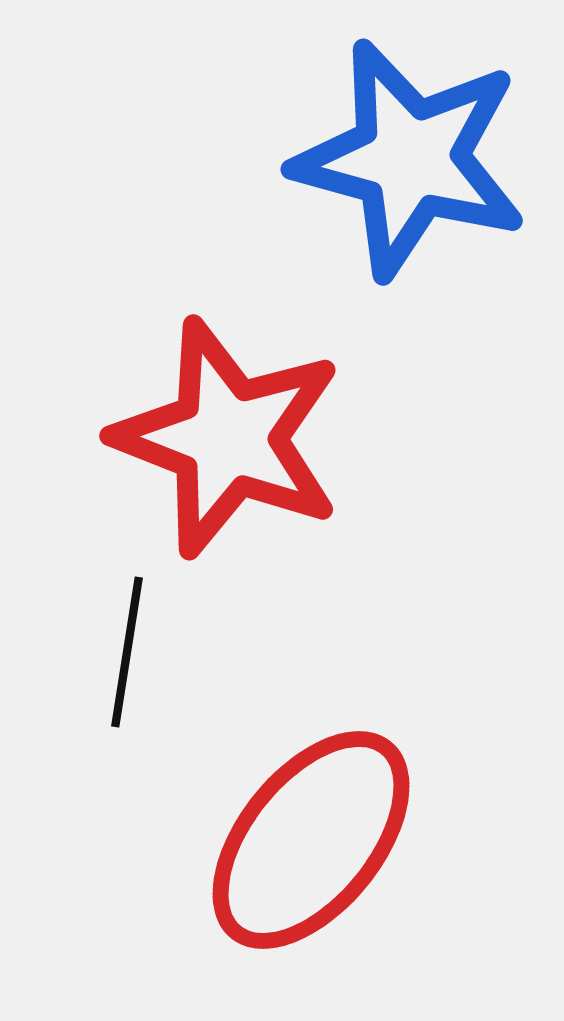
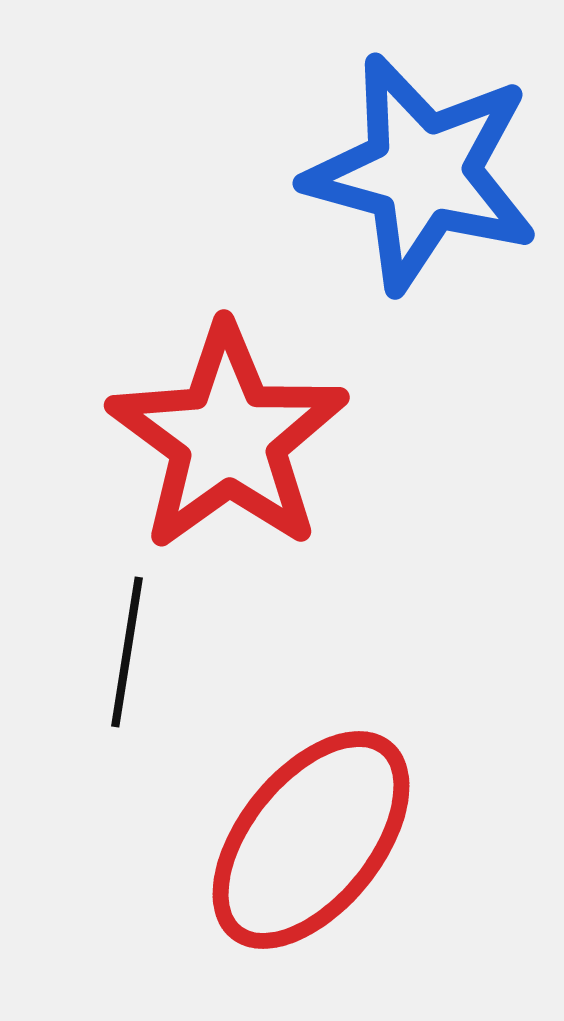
blue star: moved 12 px right, 14 px down
red star: rotated 15 degrees clockwise
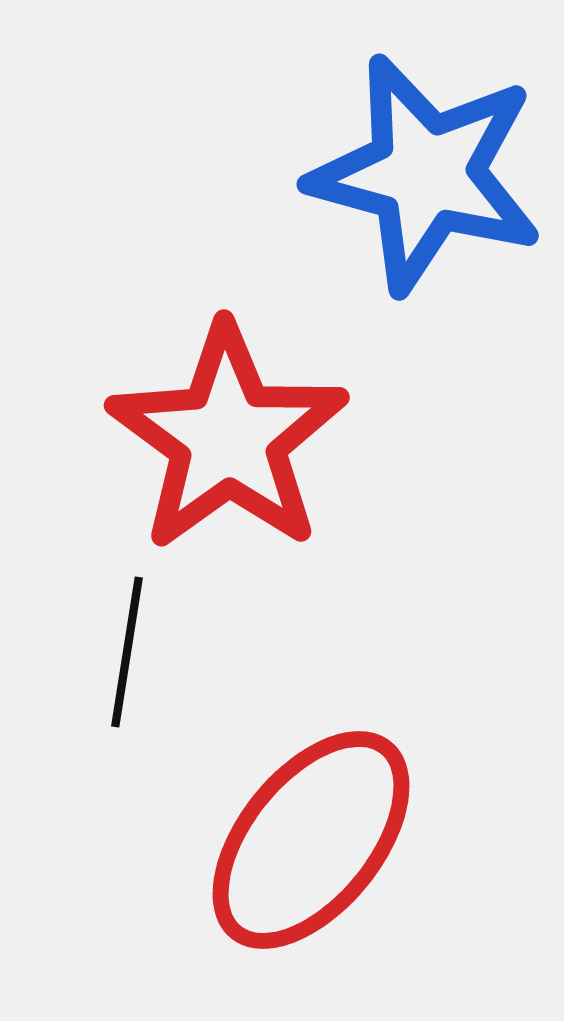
blue star: moved 4 px right, 1 px down
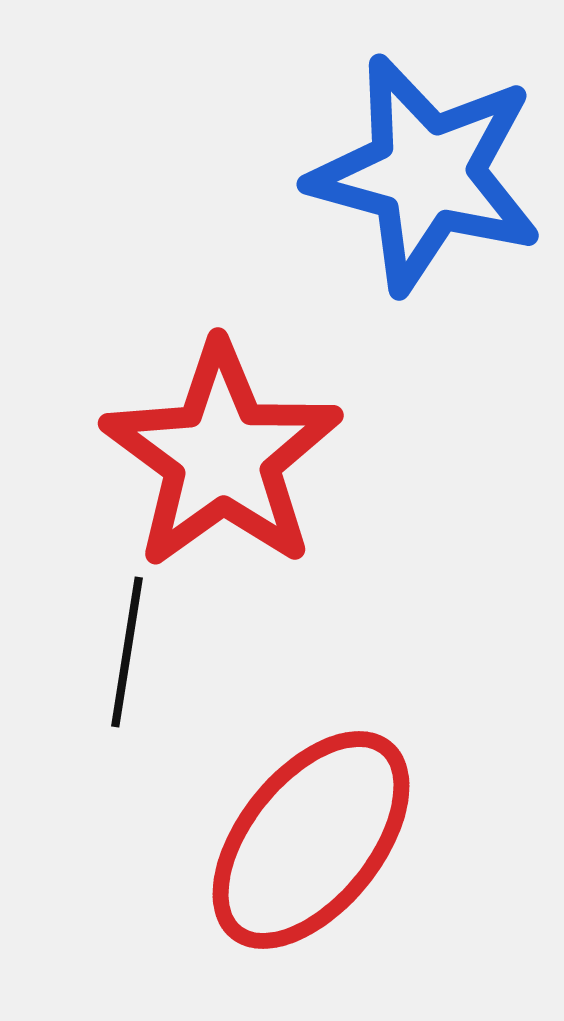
red star: moved 6 px left, 18 px down
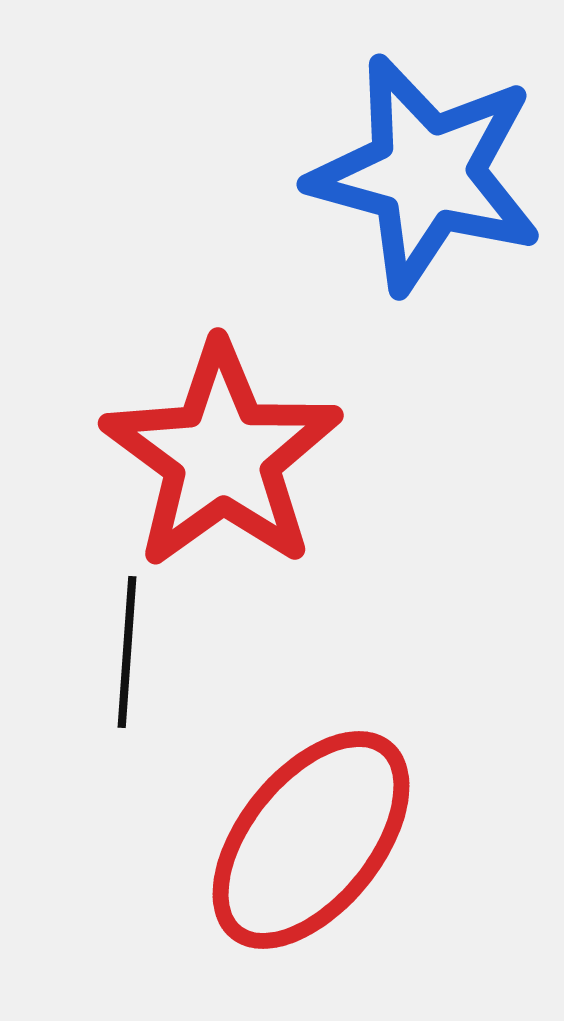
black line: rotated 5 degrees counterclockwise
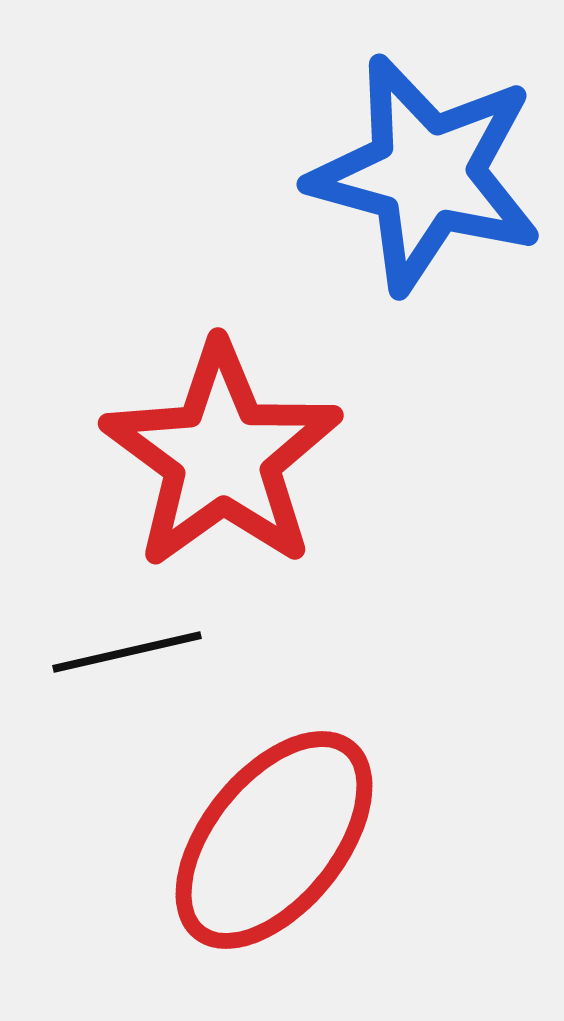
black line: rotated 73 degrees clockwise
red ellipse: moved 37 px left
